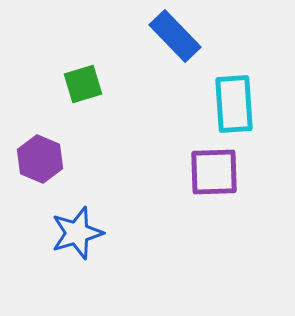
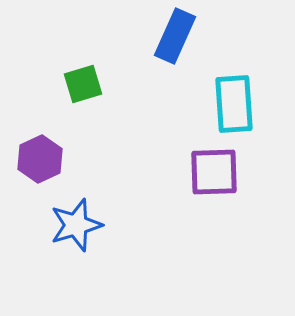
blue rectangle: rotated 68 degrees clockwise
purple hexagon: rotated 12 degrees clockwise
blue star: moved 1 px left, 8 px up
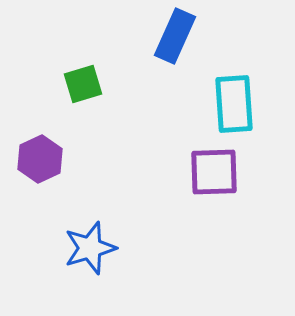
blue star: moved 14 px right, 23 px down
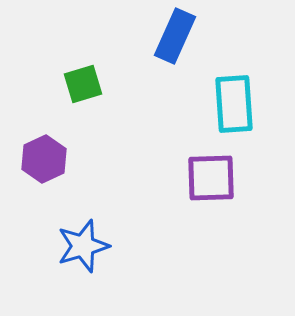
purple hexagon: moved 4 px right
purple square: moved 3 px left, 6 px down
blue star: moved 7 px left, 2 px up
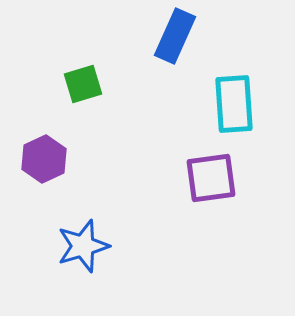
purple square: rotated 6 degrees counterclockwise
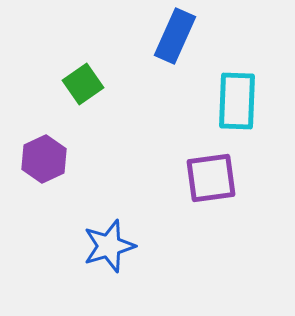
green square: rotated 18 degrees counterclockwise
cyan rectangle: moved 3 px right, 3 px up; rotated 6 degrees clockwise
blue star: moved 26 px right
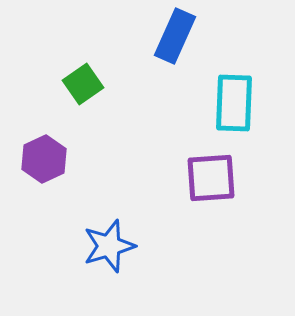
cyan rectangle: moved 3 px left, 2 px down
purple square: rotated 4 degrees clockwise
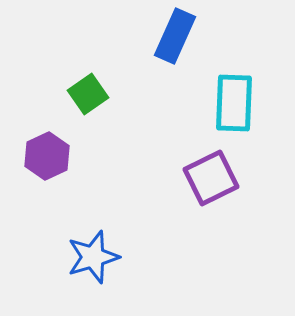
green square: moved 5 px right, 10 px down
purple hexagon: moved 3 px right, 3 px up
purple square: rotated 22 degrees counterclockwise
blue star: moved 16 px left, 11 px down
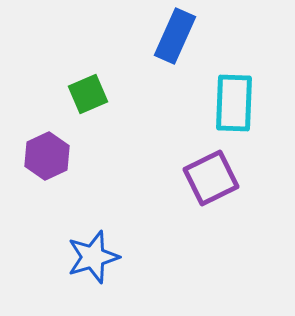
green square: rotated 12 degrees clockwise
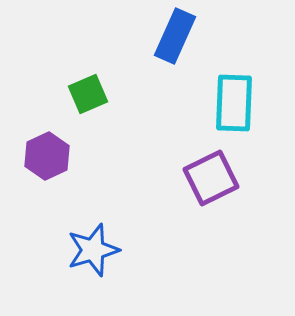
blue star: moved 7 px up
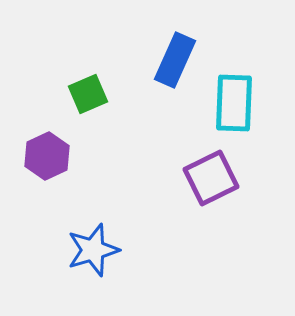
blue rectangle: moved 24 px down
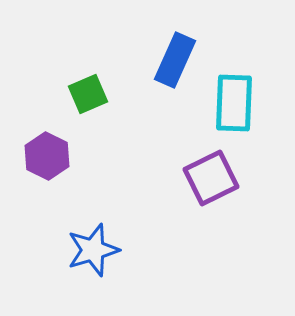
purple hexagon: rotated 9 degrees counterclockwise
